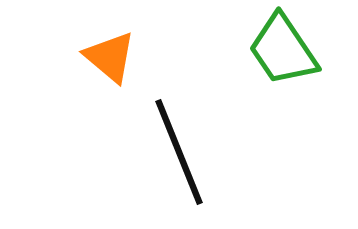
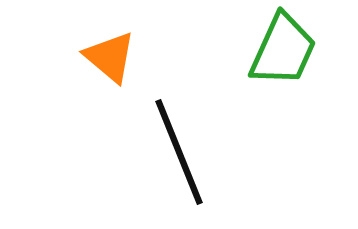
green trapezoid: rotated 122 degrees counterclockwise
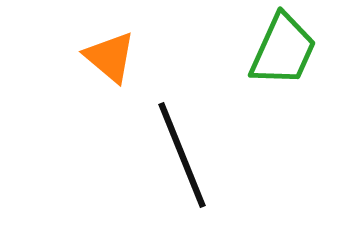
black line: moved 3 px right, 3 px down
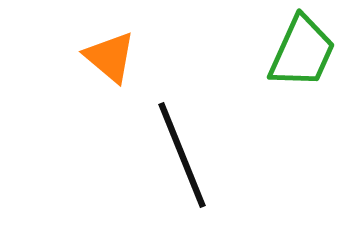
green trapezoid: moved 19 px right, 2 px down
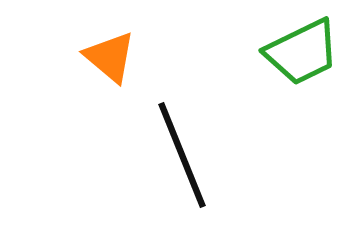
green trapezoid: rotated 40 degrees clockwise
